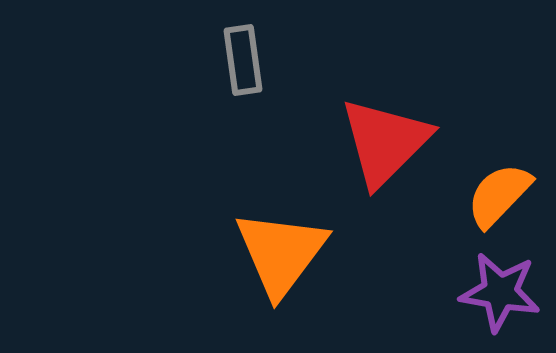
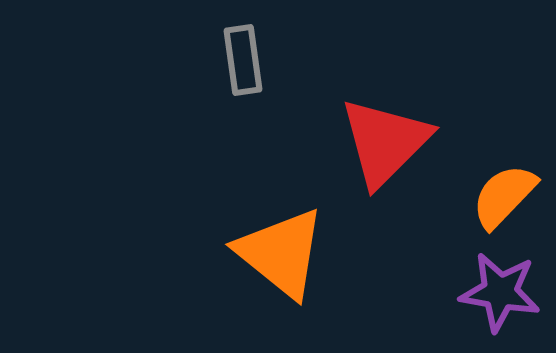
orange semicircle: moved 5 px right, 1 px down
orange triangle: rotated 28 degrees counterclockwise
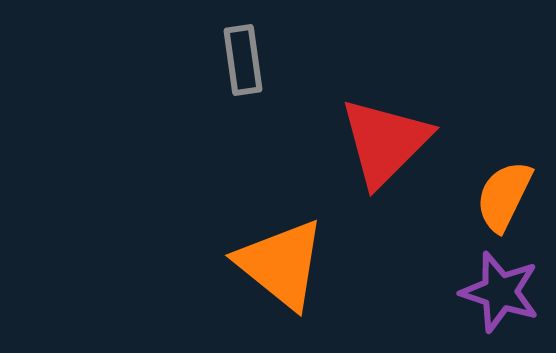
orange semicircle: rotated 18 degrees counterclockwise
orange triangle: moved 11 px down
purple star: rotated 8 degrees clockwise
